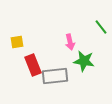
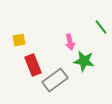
yellow square: moved 2 px right, 2 px up
gray rectangle: moved 4 px down; rotated 30 degrees counterclockwise
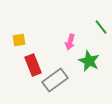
pink arrow: rotated 28 degrees clockwise
green star: moved 5 px right; rotated 15 degrees clockwise
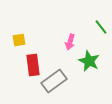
red rectangle: rotated 15 degrees clockwise
gray rectangle: moved 1 px left, 1 px down
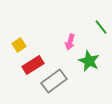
yellow square: moved 5 px down; rotated 24 degrees counterclockwise
red rectangle: rotated 65 degrees clockwise
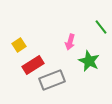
gray rectangle: moved 2 px left, 1 px up; rotated 15 degrees clockwise
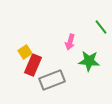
yellow square: moved 6 px right, 7 px down
green star: rotated 20 degrees counterclockwise
red rectangle: rotated 35 degrees counterclockwise
